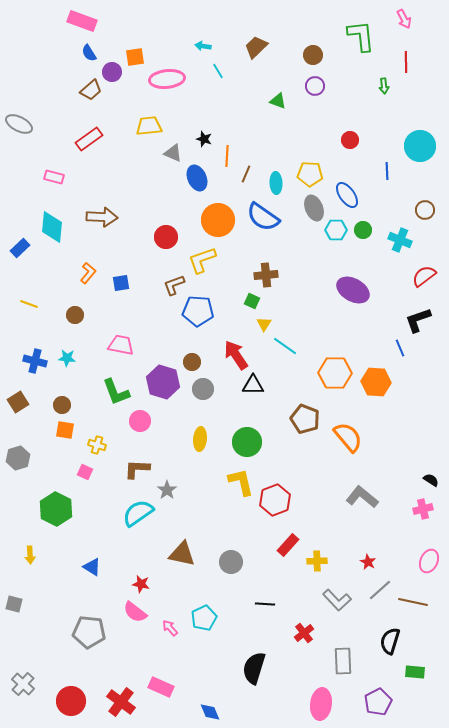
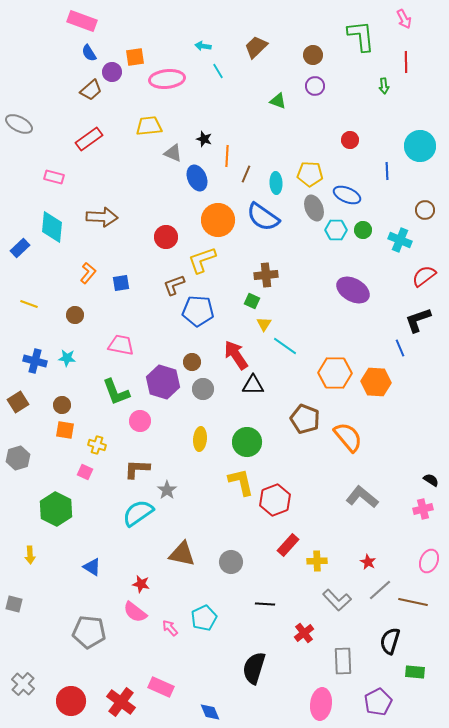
blue ellipse at (347, 195): rotated 32 degrees counterclockwise
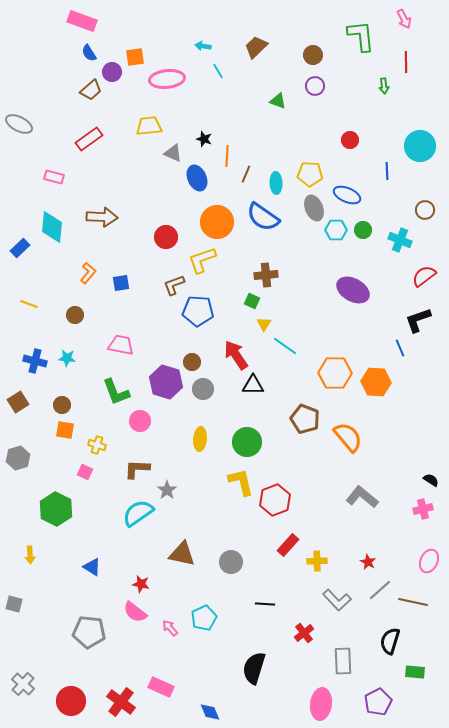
orange circle at (218, 220): moved 1 px left, 2 px down
purple hexagon at (163, 382): moved 3 px right
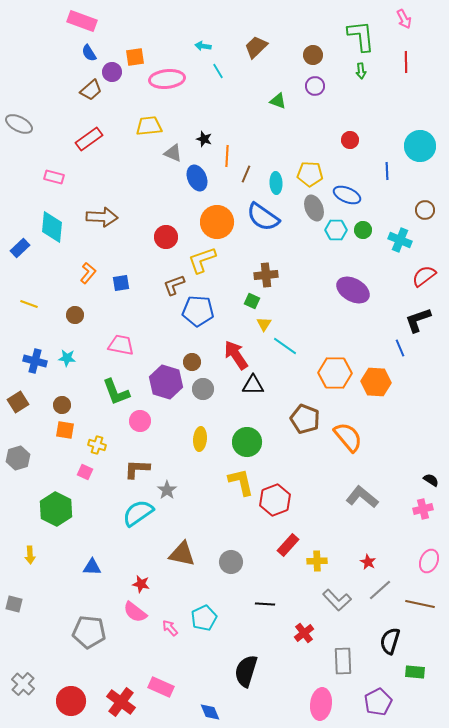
green arrow at (384, 86): moved 23 px left, 15 px up
blue triangle at (92, 567): rotated 30 degrees counterclockwise
brown line at (413, 602): moved 7 px right, 2 px down
black semicircle at (254, 668): moved 8 px left, 3 px down
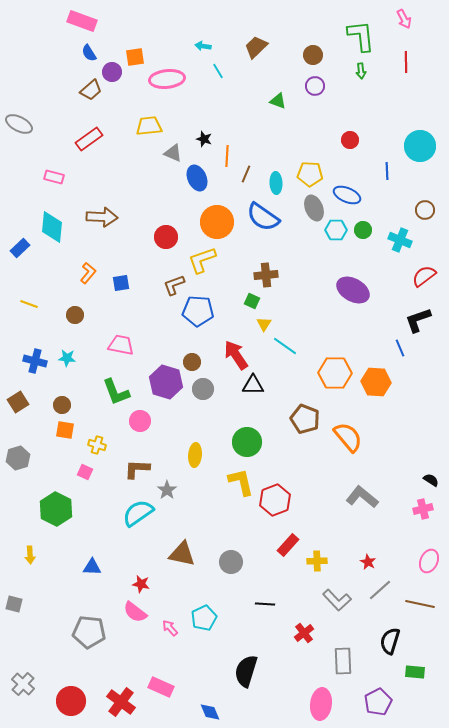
yellow ellipse at (200, 439): moved 5 px left, 16 px down
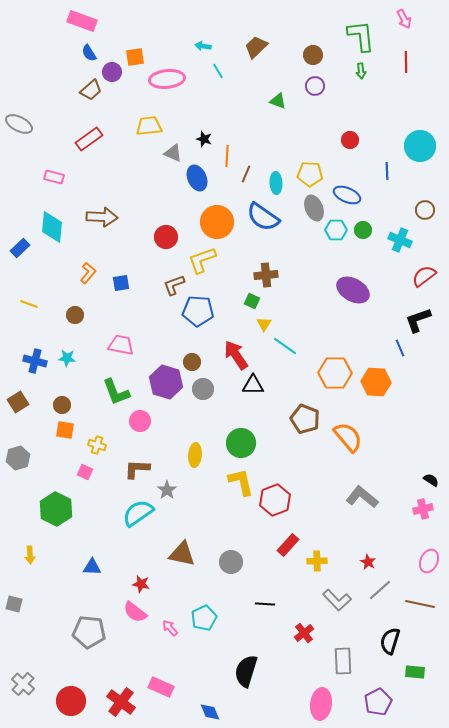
green circle at (247, 442): moved 6 px left, 1 px down
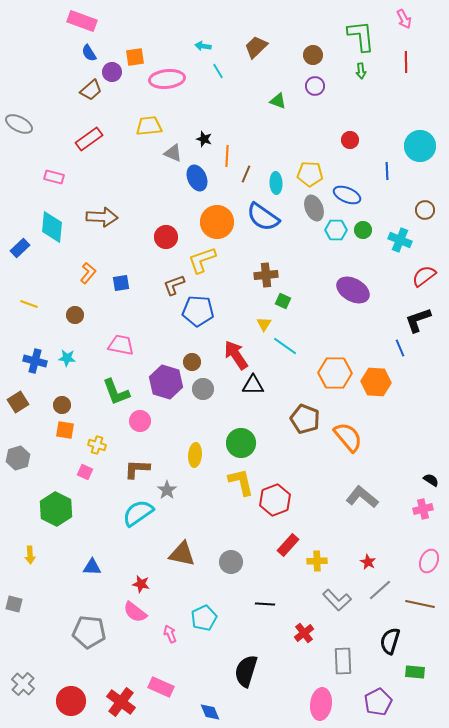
green square at (252, 301): moved 31 px right
pink arrow at (170, 628): moved 6 px down; rotated 18 degrees clockwise
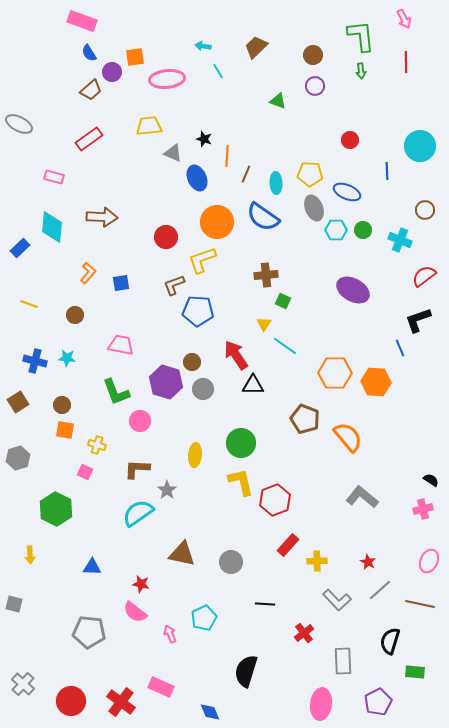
blue ellipse at (347, 195): moved 3 px up
